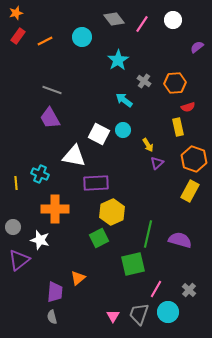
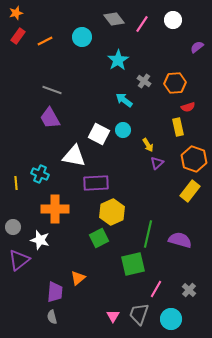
yellow rectangle at (190, 191): rotated 10 degrees clockwise
cyan circle at (168, 312): moved 3 px right, 7 px down
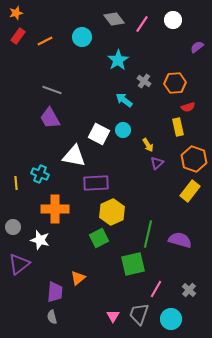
purple triangle at (19, 260): moved 4 px down
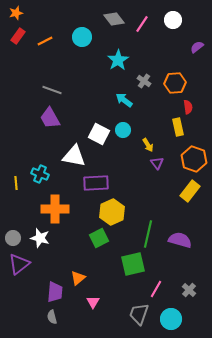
red semicircle at (188, 107): rotated 80 degrees counterclockwise
purple triangle at (157, 163): rotated 24 degrees counterclockwise
gray circle at (13, 227): moved 11 px down
white star at (40, 240): moved 2 px up
pink triangle at (113, 316): moved 20 px left, 14 px up
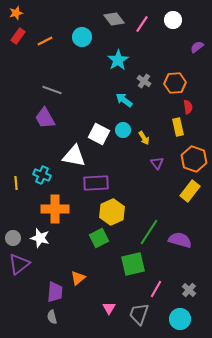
purple trapezoid at (50, 118): moved 5 px left
yellow arrow at (148, 145): moved 4 px left, 7 px up
cyan cross at (40, 174): moved 2 px right, 1 px down
green line at (148, 234): moved 1 px right, 2 px up; rotated 20 degrees clockwise
pink triangle at (93, 302): moved 16 px right, 6 px down
cyan circle at (171, 319): moved 9 px right
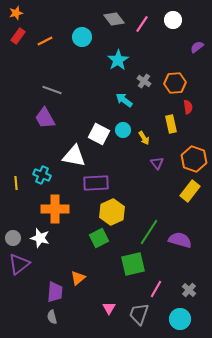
yellow rectangle at (178, 127): moved 7 px left, 3 px up
